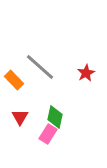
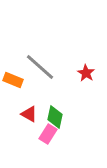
red star: rotated 12 degrees counterclockwise
orange rectangle: moved 1 px left; rotated 24 degrees counterclockwise
red triangle: moved 9 px right, 3 px up; rotated 30 degrees counterclockwise
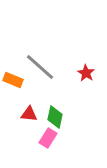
red triangle: rotated 24 degrees counterclockwise
pink rectangle: moved 4 px down
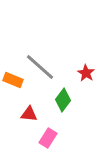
green diamond: moved 8 px right, 17 px up; rotated 25 degrees clockwise
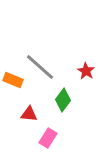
red star: moved 2 px up
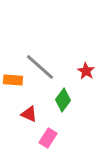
orange rectangle: rotated 18 degrees counterclockwise
red triangle: rotated 18 degrees clockwise
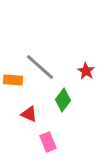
pink rectangle: moved 4 px down; rotated 54 degrees counterclockwise
